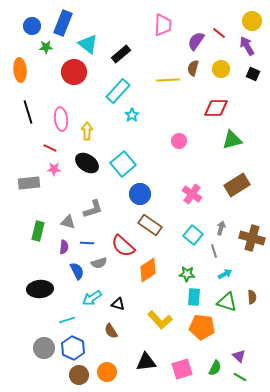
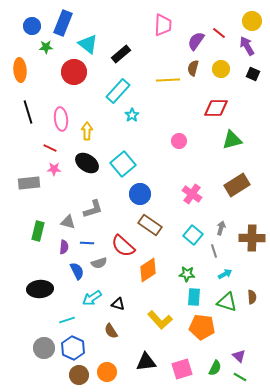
brown cross at (252, 238): rotated 15 degrees counterclockwise
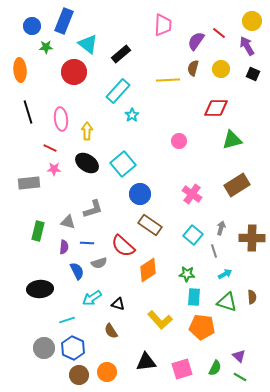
blue rectangle at (63, 23): moved 1 px right, 2 px up
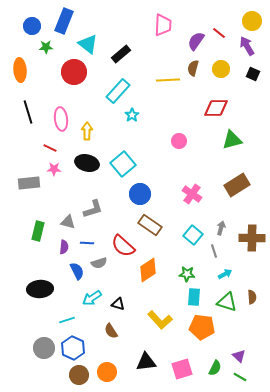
black ellipse at (87, 163): rotated 20 degrees counterclockwise
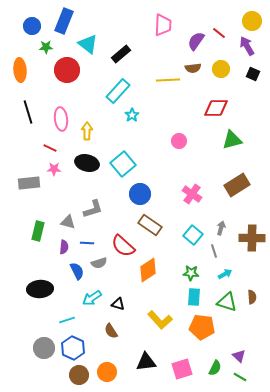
brown semicircle at (193, 68): rotated 112 degrees counterclockwise
red circle at (74, 72): moved 7 px left, 2 px up
green star at (187, 274): moved 4 px right, 1 px up
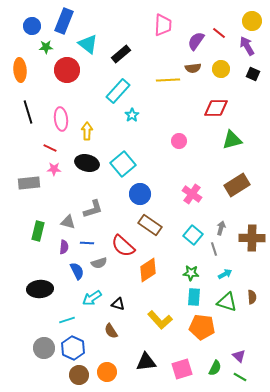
gray line at (214, 251): moved 2 px up
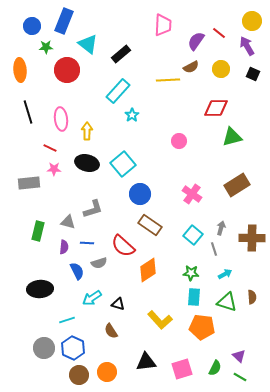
brown semicircle at (193, 68): moved 2 px left, 1 px up; rotated 21 degrees counterclockwise
green triangle at (232, 140): moved 3 px up
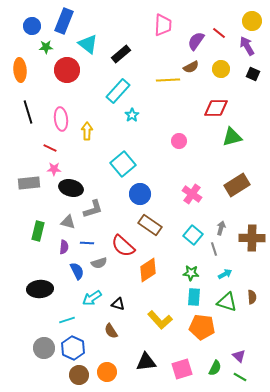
black ellipse at (87, 163): moved 16 px left, 25 px down
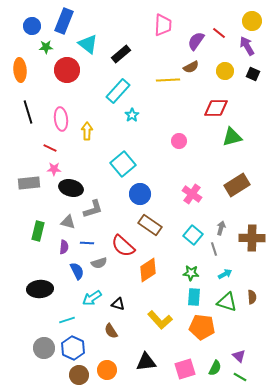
yellow circle at (221, 69): moved 4 px right, 2 px down
pink square at (182, 369): moved 3 px right
orange circle at (107, 372): moved 2 px up
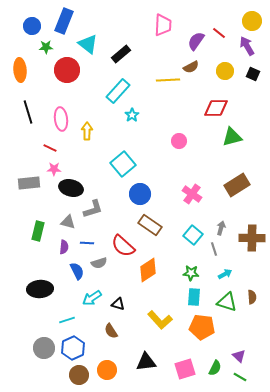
blue hexagon at (73, 348): rotated 10 degrees clockwise
